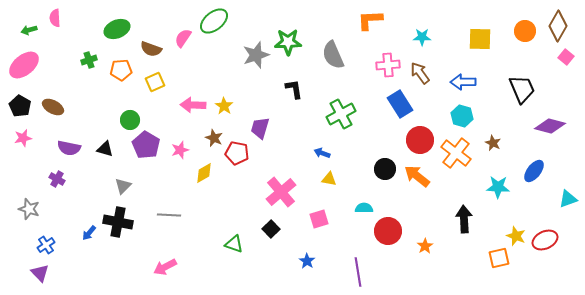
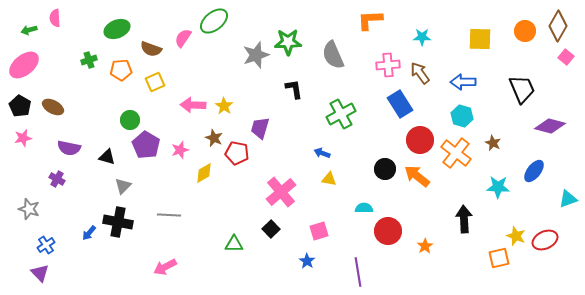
black triangle at (105, 149): moved 2 px right, 8 px down
pink square at (319, 219): moved 12 px down
green triangle at (234, 244): rotated 18 degrees counterclockwise
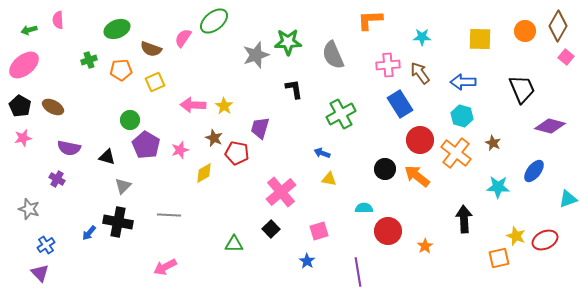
pink semicircle at (55, 18): moved 3 px right, 2 px down
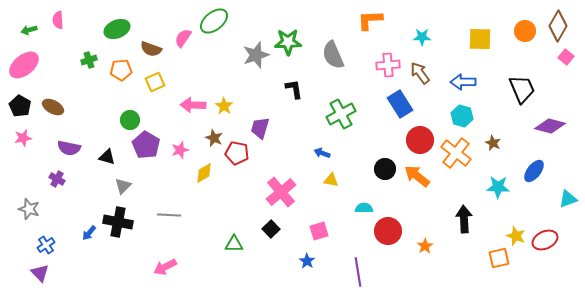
yellow triangle at (329, 179): moved 2 px right, 1 px down
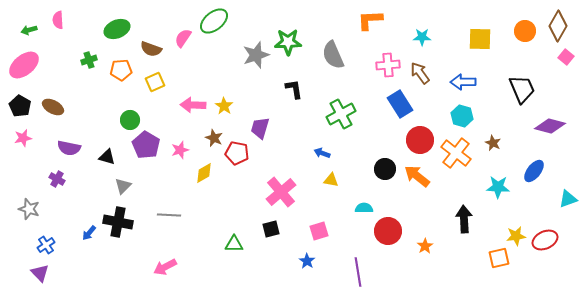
black square at (271, 229): rotated 30 degrees clockwise
yellow star at (516, 236): rotated 30 degrees counterclockwise
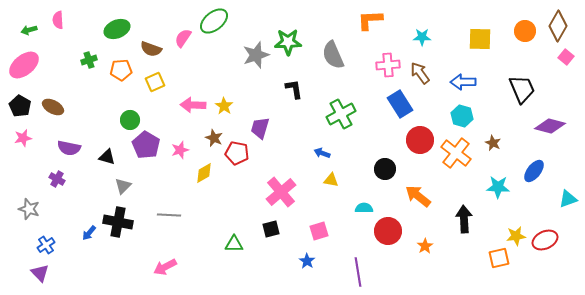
orange arrow at (417, 176): moved 1 px right, 20 px down
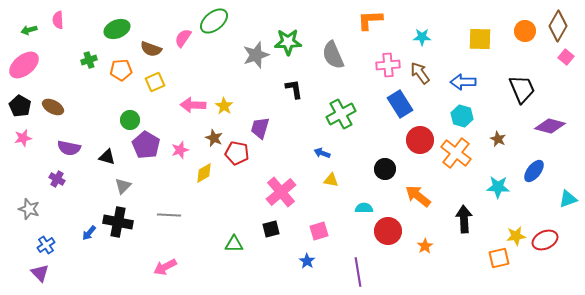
brown star at (493, 143): moved 5 px right, 4 px up
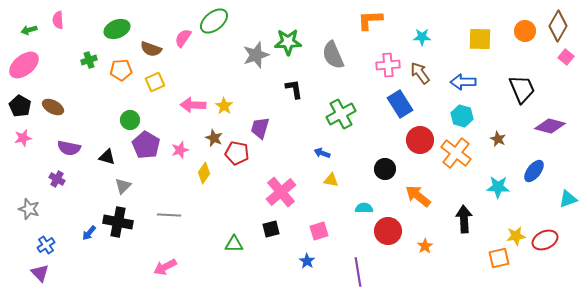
yellow diamond at (204, 173): rotated 25 degrees counterclockwise
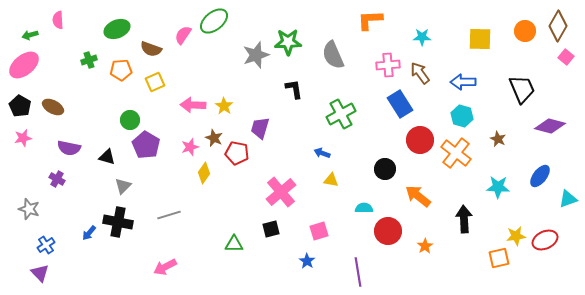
green arrow at (29, 30): moved 1 px right, 5 px down
pink semicircle at (183, 38): moved 3 px up
pink star at (180, 150): moved 10 px right, 3 px up
blue ellipse at (534, 171): moved 6 px right, 5 px down
gray line at (169, 215): rotated 20 degrees counterclockwise
